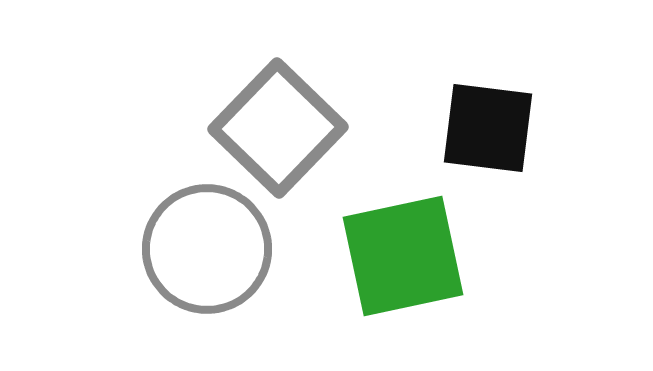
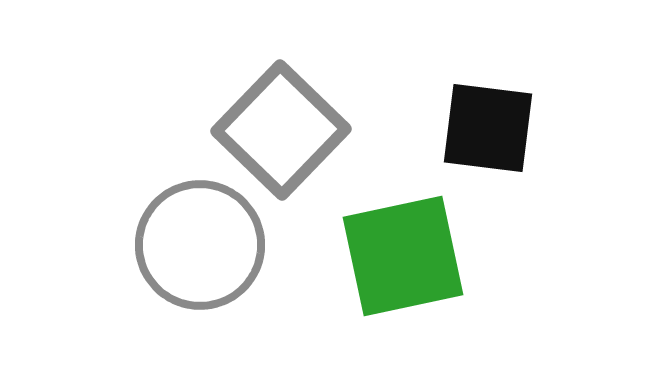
gray square: moved 3 px right, 2 px down
gray circle: moved 7 px left, 4 px up
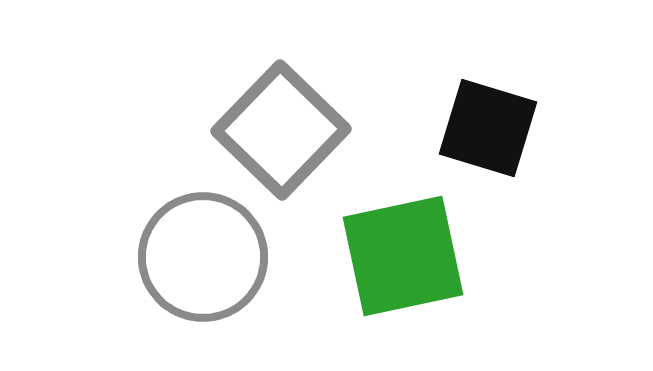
black square: rotated 10 degrees clockwise
gray circle: moved 3 px right, 12 px down
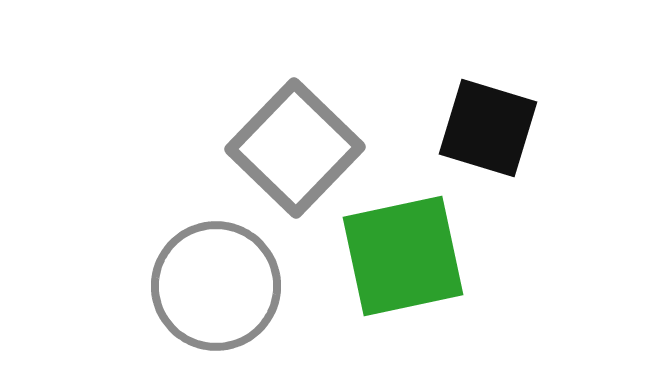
gray square: moved 14 px right, 18 px down
gray circle: moved 13 px right, 29 px down
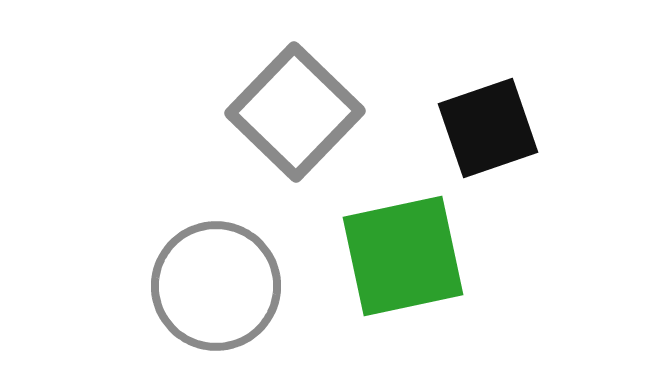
black square: rotated 36 degrees counterclockwise
gray square: moved 36 px up
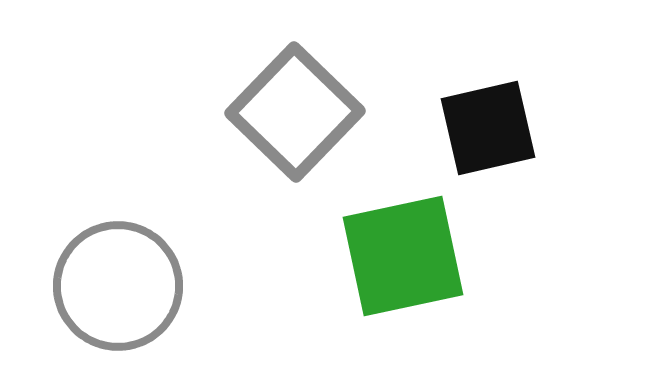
black square: rotated 6 degrees clockwise
gray circle: moved 98 px left
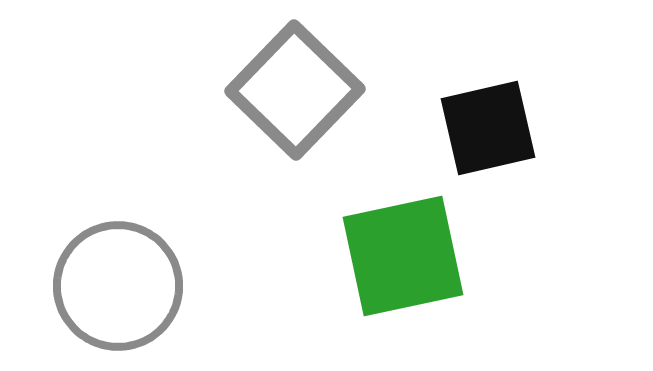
gray square: moved 22 px up
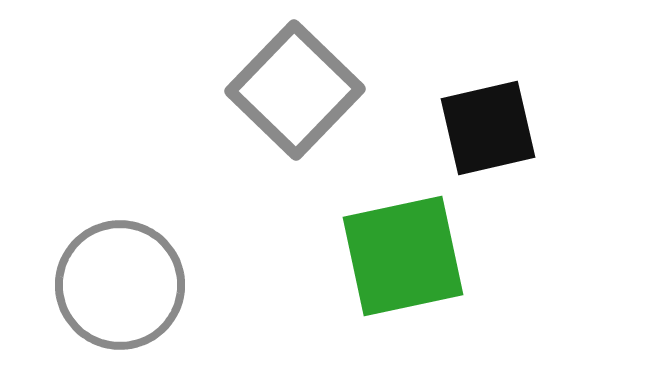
gray circle: moved 2 px right, 1 px up
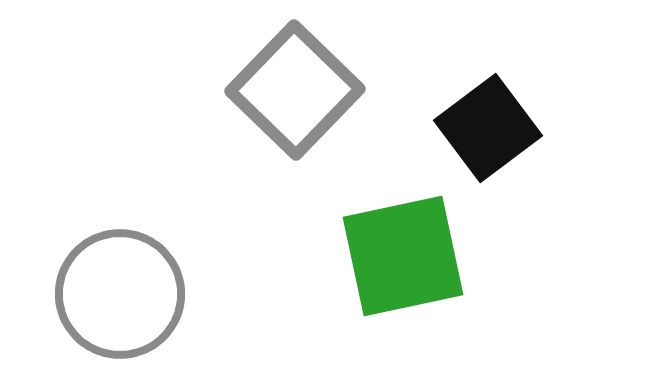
black square: rotated 24 degrees counterclockwise
gray circle: moved 9 px down
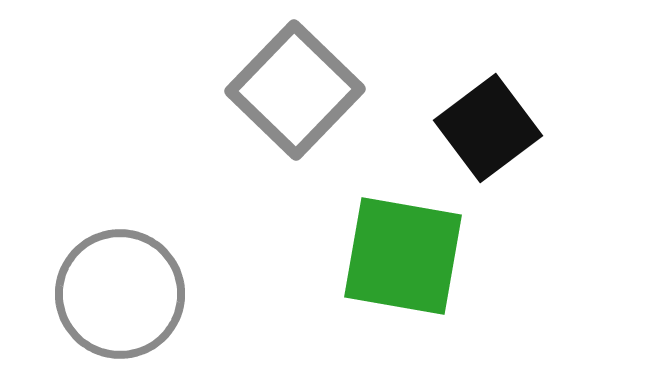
green square: rotated 22 degrees clockwise
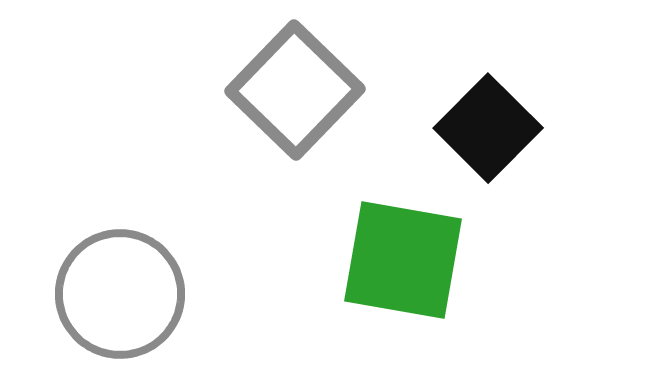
black square: rotated 8 degrees counterclockwise
green square: moved 4 px down
